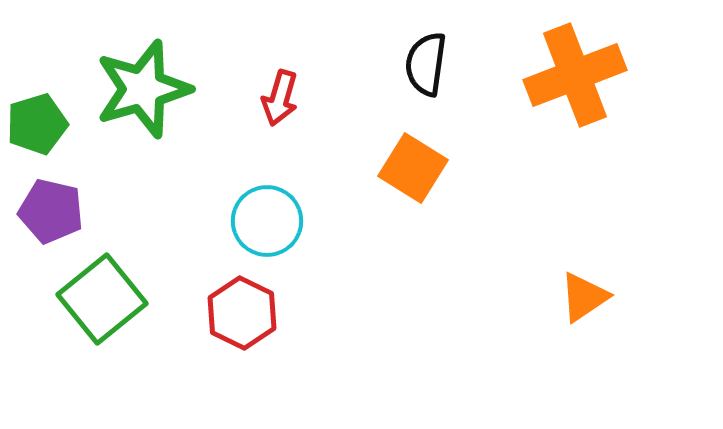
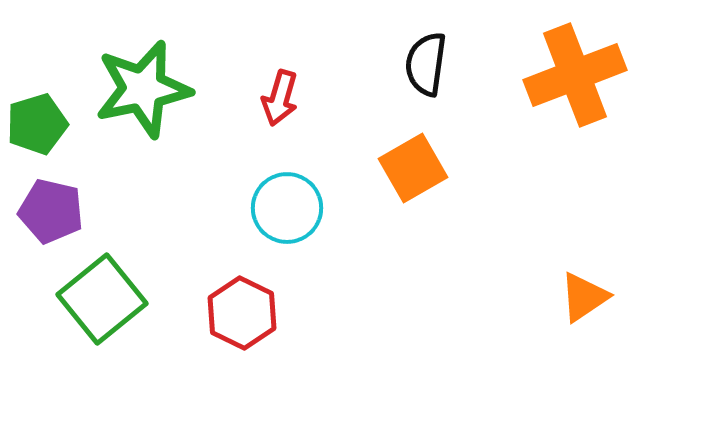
green star: rotated 4 degrees clockwise
orange square: rotated 28 degrees clockwise
cyan circle: moved 20 px right, 13 px up
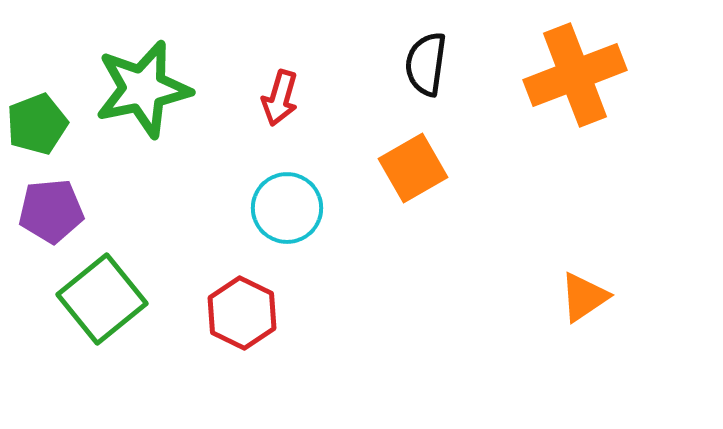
green pentagon: rotated 4 degrees counterclockwise
purple pentagon: rotated 18 degrees counterclockwise
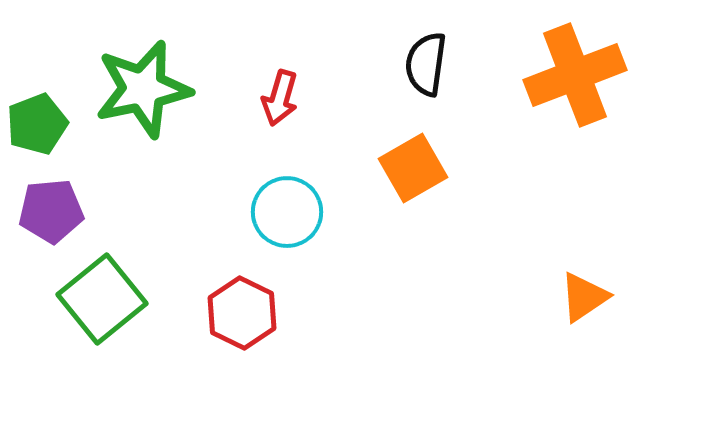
cyan circle: moved 4 px down
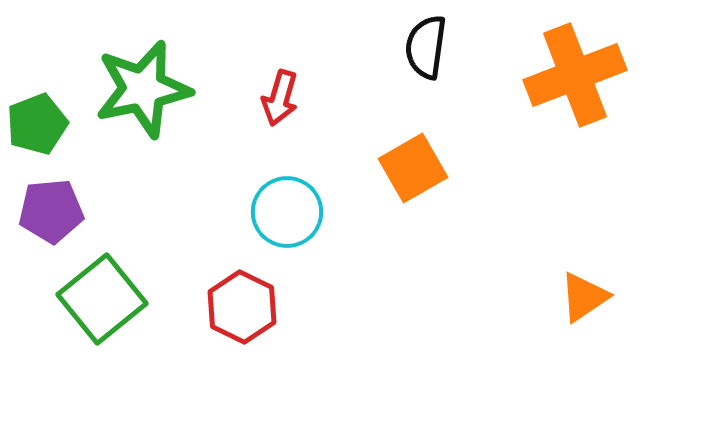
black semicircle: moved 17 px up
red hexagon: moved 6 px up
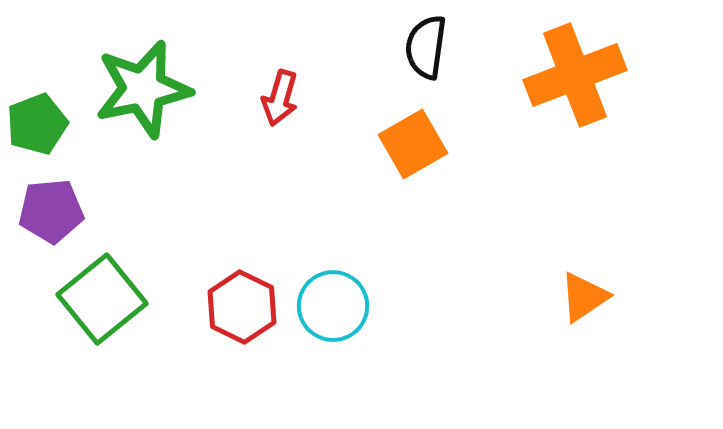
orange square: moved 24 px up
cyan circle: moved 46 px right, 94 px down
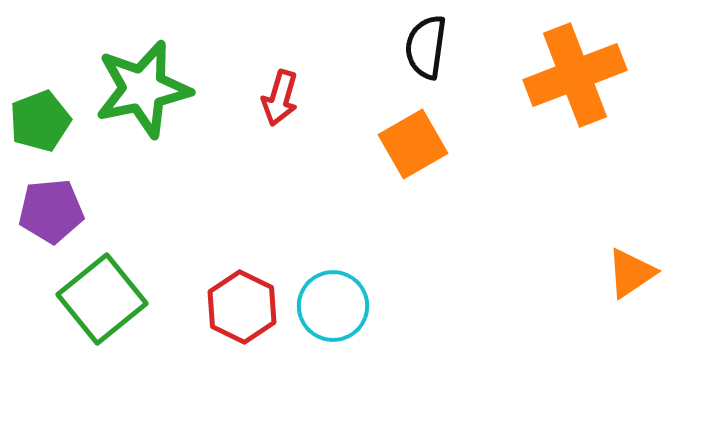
green pentagon: moved 3 px right, 3 px up
orange triangle: moved 47 px right, 24 px up
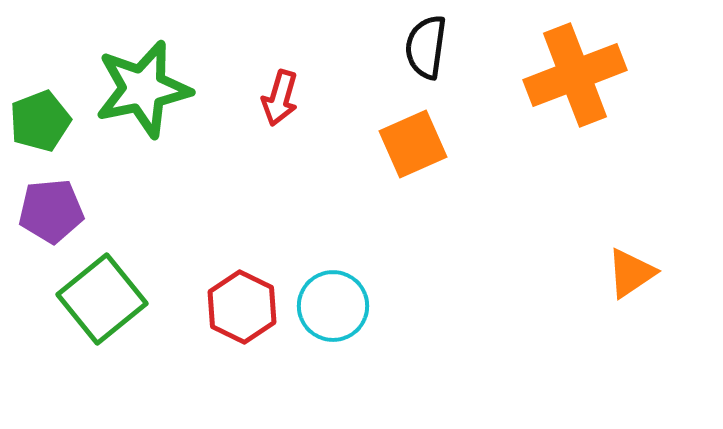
orange square: rotated 6 degrees clockwise
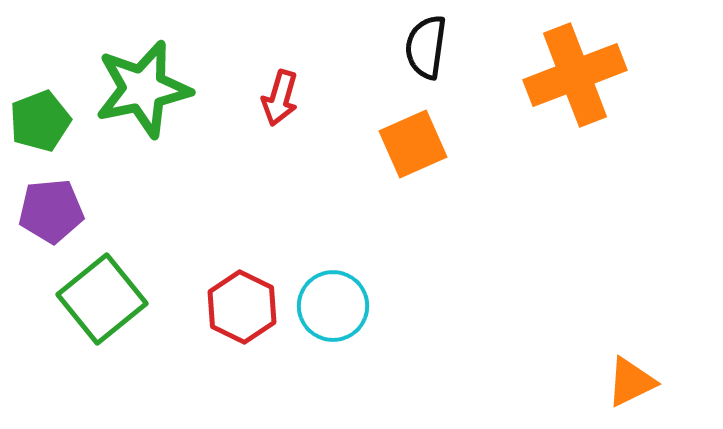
orange triangle: moved 109 px down; rotated 8 degrees clockwise
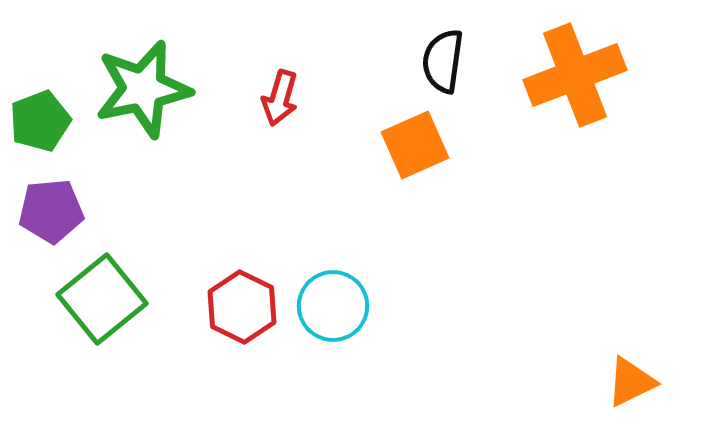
black semicircle: moved 17 px right, 14 px down
orange square: moved 2 px right, 1 px down
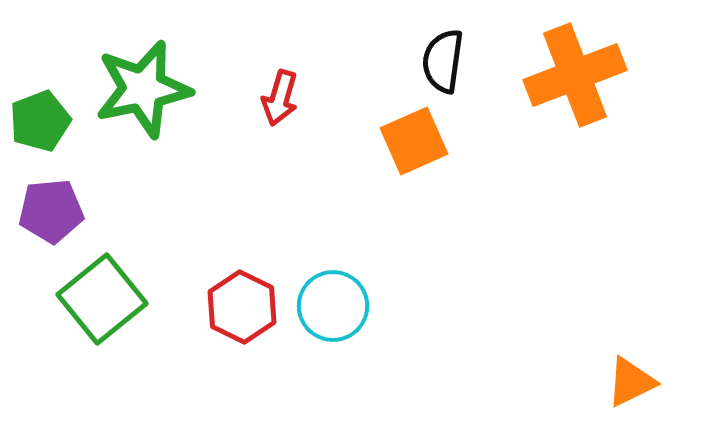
orange square: moved 1 px left, 4 px up
